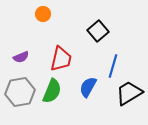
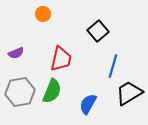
purple semicircle: moved 5 px left, 4 px up
blue semicircle: moved 17 px down
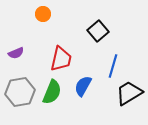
green semicircle: moved 1 px down
blue semicircle: moved 5 px left, 18 px up
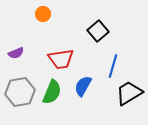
red trapezoid: rotated 68 degrees clockwise
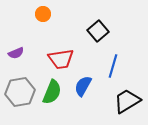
black trapezoid: moved 2 px left, 8 px down
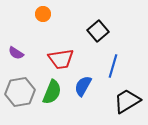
purple semicircle: rotated 56 degrees clockwise
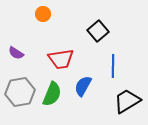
blue line: rotated 15 degrees counterclockwise
green semicircle: moved 2 px down
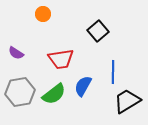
blue line: moved 6 px down
green semicircle: moved 2 px right; rotated 30 degrees clockwise
